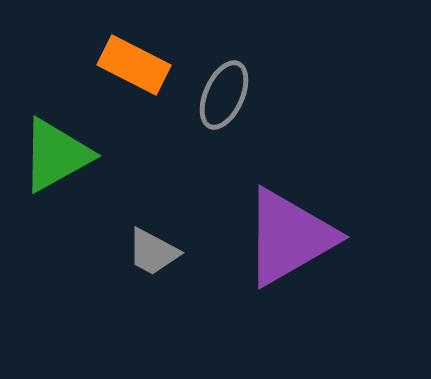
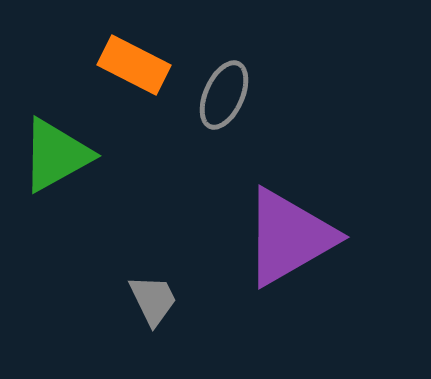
gray trapezoid: moved 48 px down; rotated 144 degrees counterclockwise
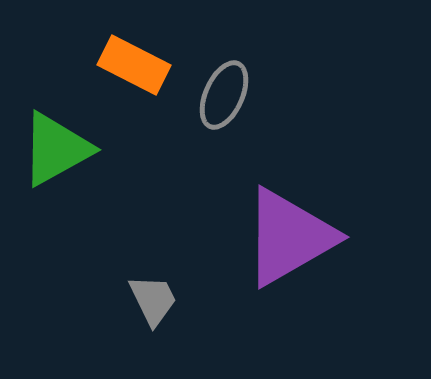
green triangle: moved 6 px up
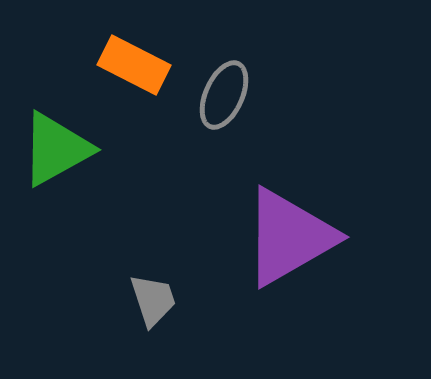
gray trapezoid: rotated 8 degrees clockwise
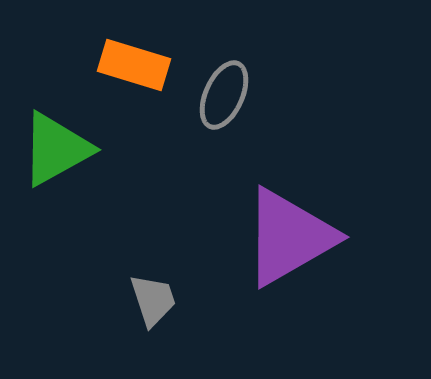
orange rectangle: rotated 10 degrees counterclockwise
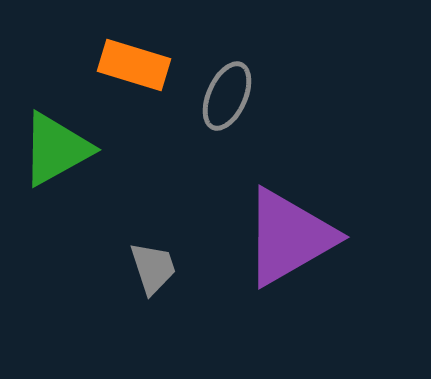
gray ellipse: moved 3 px right, 1 px down
gray trapezoid: moved 32 px up
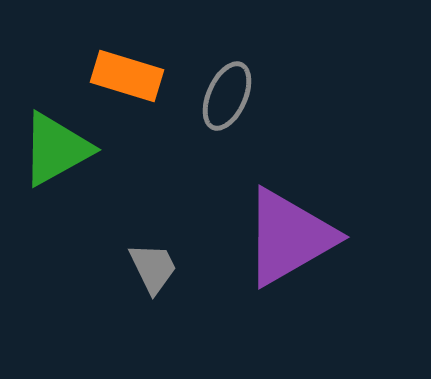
orange rectangle: moved 7 px left, 11 px down
gray trapezoid: rotated 8 degrees counterclockwise
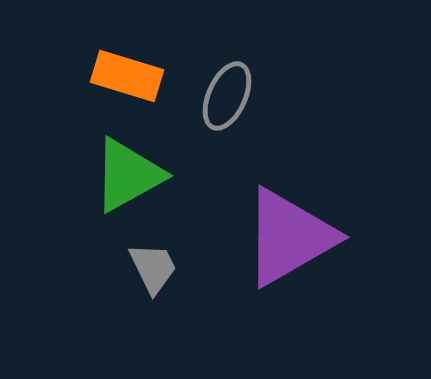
green triangle: moved 72 px right, 26 px down
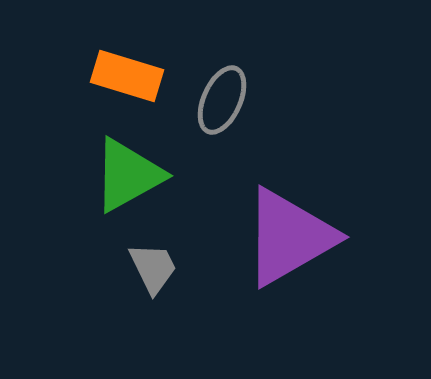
gray ellipse: moved 5 px left, 4 px down
